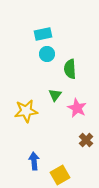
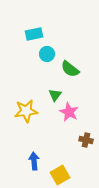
cyan rectangle: moved 9 px left
green semicircle: rotated 48 degrees counterclockwise
pink star: moved 8 px left, 4 px down
brown cross: rotated 32 degrees counterclockwise
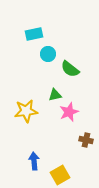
cyan circle: moved 1 px right
green triangle: rotated 40 degrees clockwise
pink star: rotated 24 degrees clockwise
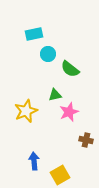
yellow star: rotated 15 degrees counterclockwise
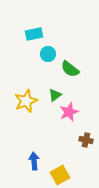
green triangle: rotated 24 degrees counterclockwise
yellow star: moved 10 px up
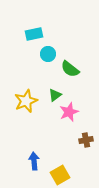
brown cross: rotated 24 degrees counterclockwise
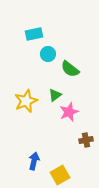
blue arrow: rotated 18 degrees clockwise
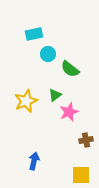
yellow square: moved 21 px right; rotated 30 degrees clockwise
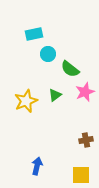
pink star: moved 16 px right, 20 px up
blue arrow: moved 3 px right, 5 px down
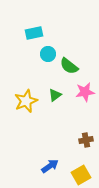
cyan rectangle: moved 1 px up
green semicircle: moved 1 px left, 3 px up
pink star: rotated 12 degrees clockwise
blue arrow: moved 13 px right; rotated 42 degrees clockwise
yellow square: rotated 30 degrees counterclockwise
